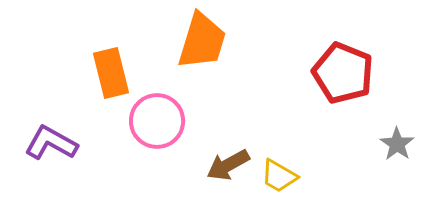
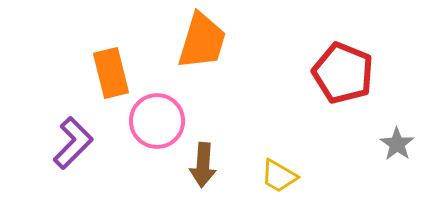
purple L-shape: moved 22 px right; rotated 106 degrees clockwise
brown arrow: moved 25 px left; rotated 57 degrees counterclockwise
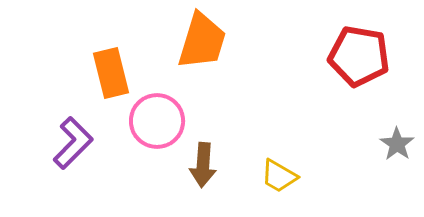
red pentagon: moved 16 px right, 17 px up; rotated 12 degrees counterclockwise
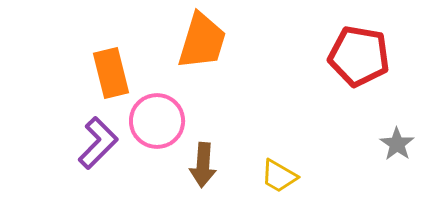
purple L-shape: moved 25 px right
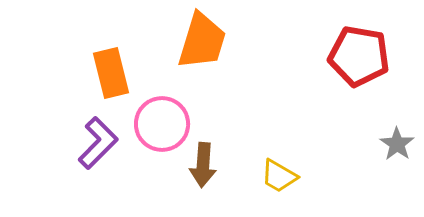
pink circle: moved 5 px right, 3 px down
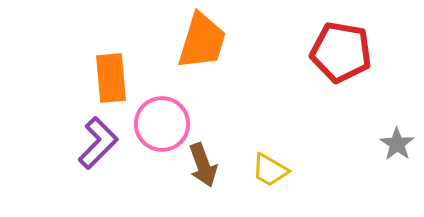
red pentagon: moved 18 px left, 4 px up
orange rectangle: moved 5 px down; rotated 9 degrees clockwise
brown arrow: rotated 24 degrees counterclockwise
yellow trapezoid: moved 9 px left, 6 px up
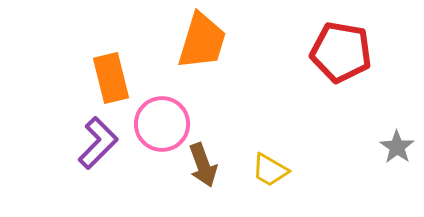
orange rectangle: rotated 9 degrees counterclockwise
gray star: moved 3 px down
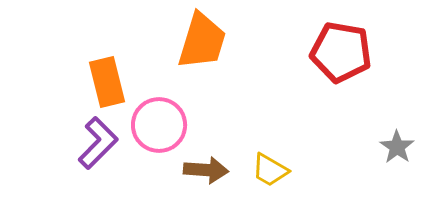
orange rectangle: moved 4 px left, 4 px down
pink circle: moved 3 px left, 1 px down
brown arrow: moved 3 px right, 5 px down; rotated 66 degrees counterclockwise
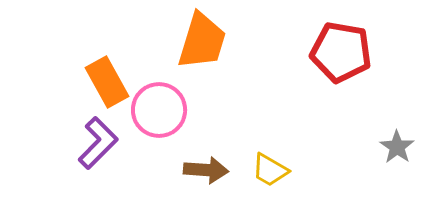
orange rectangle: rotated 15 degrees counterclockwise
pink circle: moved 15 px up
